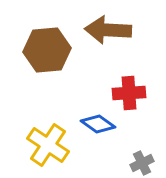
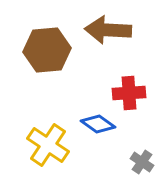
gray cross: moved 1 px up; rotated 30 degrees counterclockwise
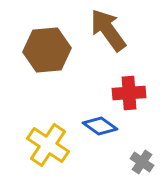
brown arrow: rotated 51 degrees clockwise
blue diamond: moved 2 px right, 2 px down
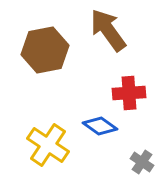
brown hexagon: moved 2 px left; rotated 6 degrees counterclockwise
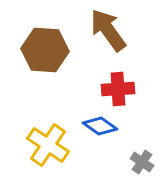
brown hexagon: rotated 15 degrees clockwise
red cross: moved 11 px left, 4 px up
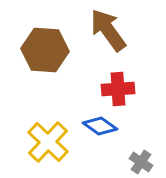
yellow cross: moved 3 px up; rotated 9 degrees clockwise
gray cross: moved 1 px left
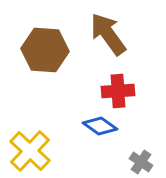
brown arrow: moved 4 px down
red cross: moved 2 px down
yellow cross: moved 18 px left, 9 px down
